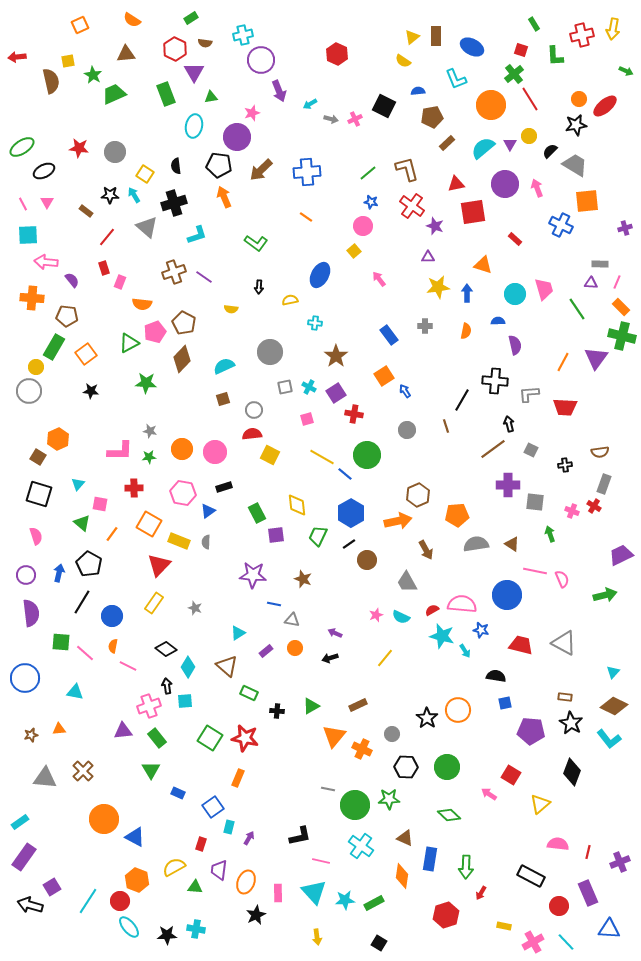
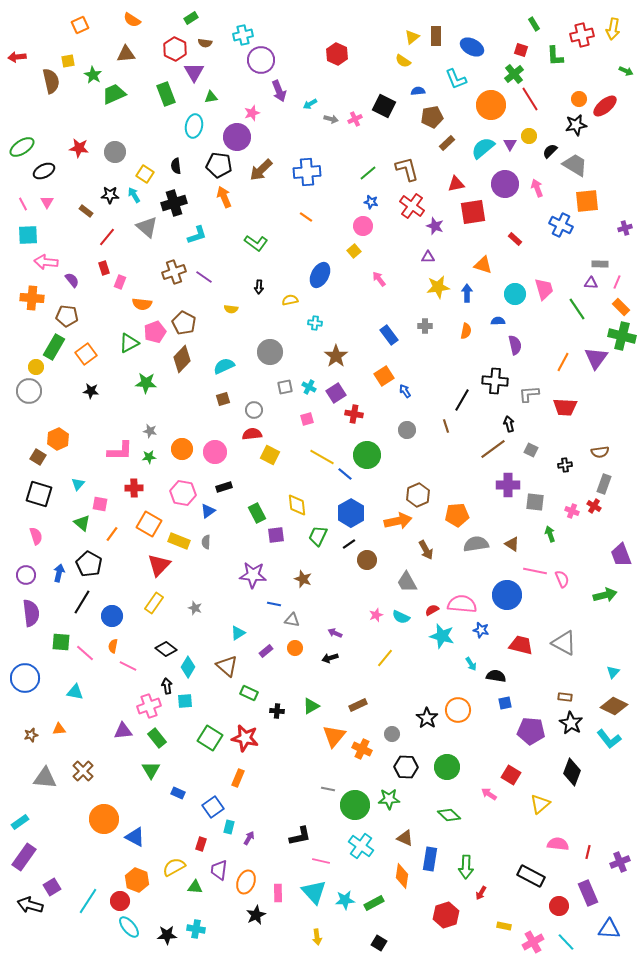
purple trapezoid at (621, 555): rotated 85 degrees counterclockwise
cyan arrow at (465, 651): moved 6 px right, 13 px down
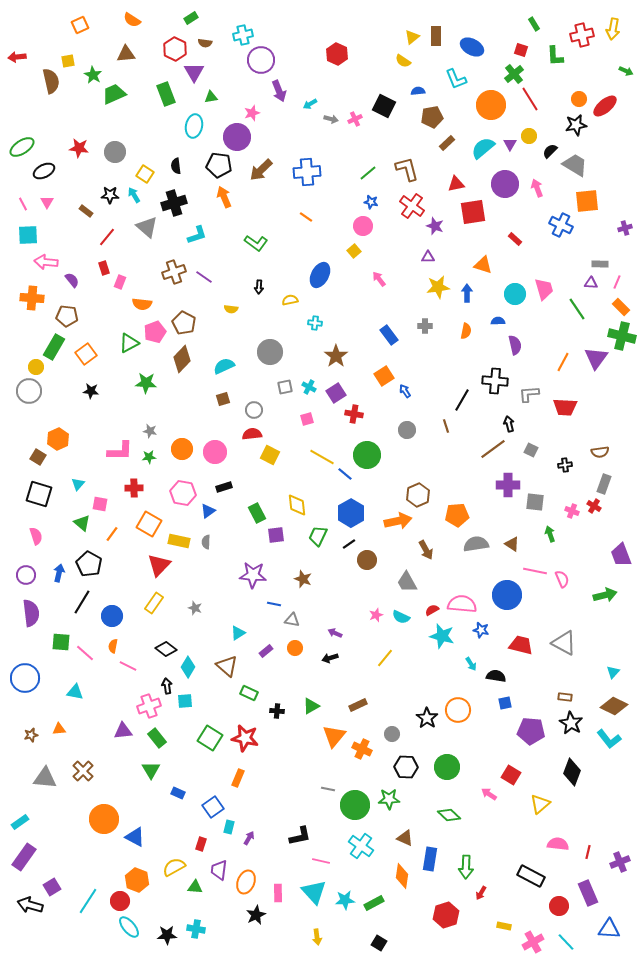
yellow rectangle at (179, 541): rotated 10 degrees counterclockwise
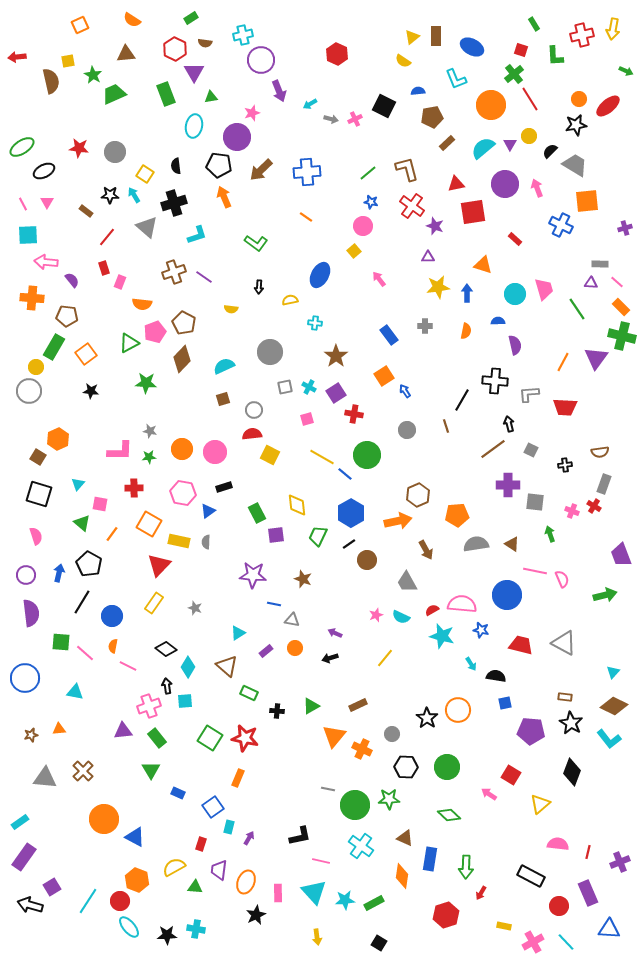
red ellipse at (605, 106): moved 3 px right
pink line at (617, 282): rotated 72 degrees counterclockwise
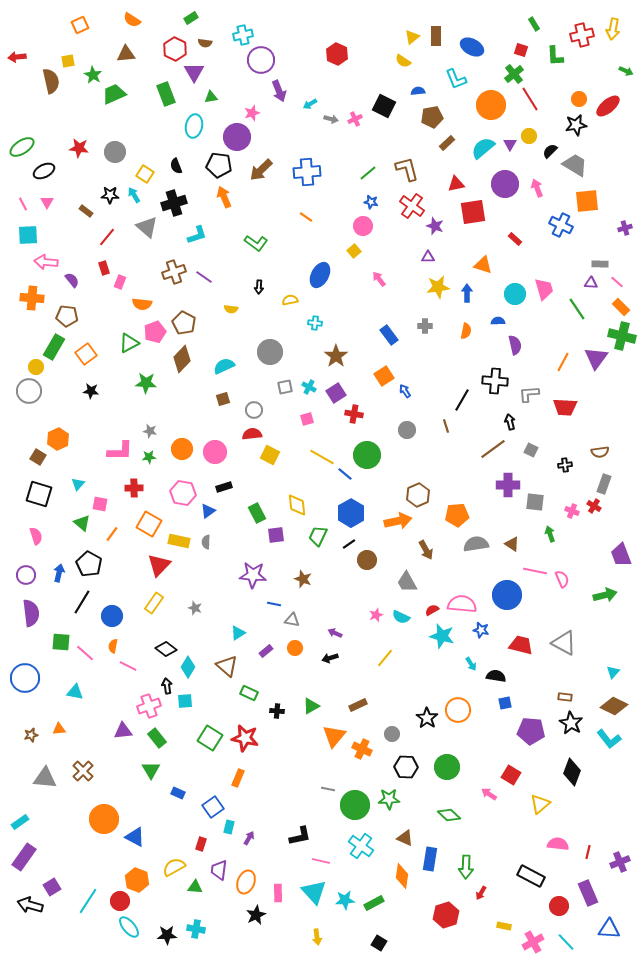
black semicircle at (176, 166): rotated 14 degrees counterclockwise
black arrow at (509, 424): moved 1 px right, 2 px up
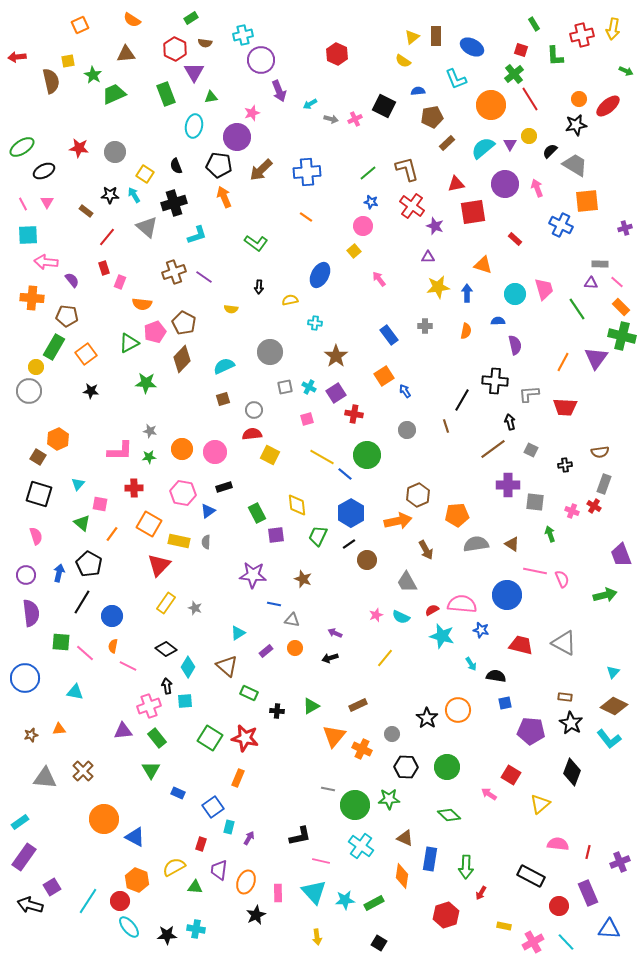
yellow rectangle at (154, 603): moved 12 px right
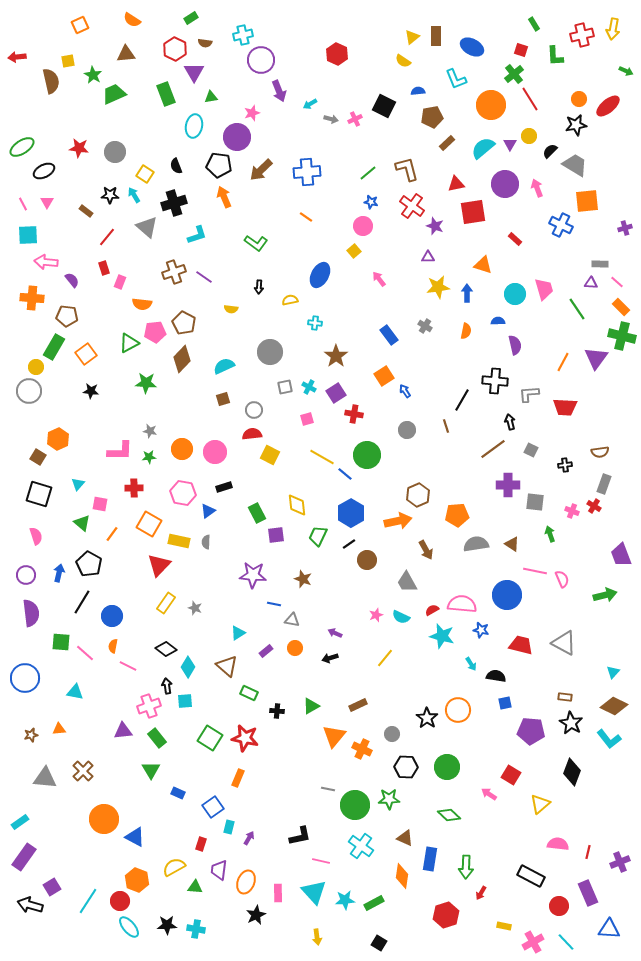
gray cross at (425, 326): rotated 32 degrees clockwise
pink pentagon at (155, 332): rotated 15 degrees clockwise
black star at (167, 935): moved 10 px up
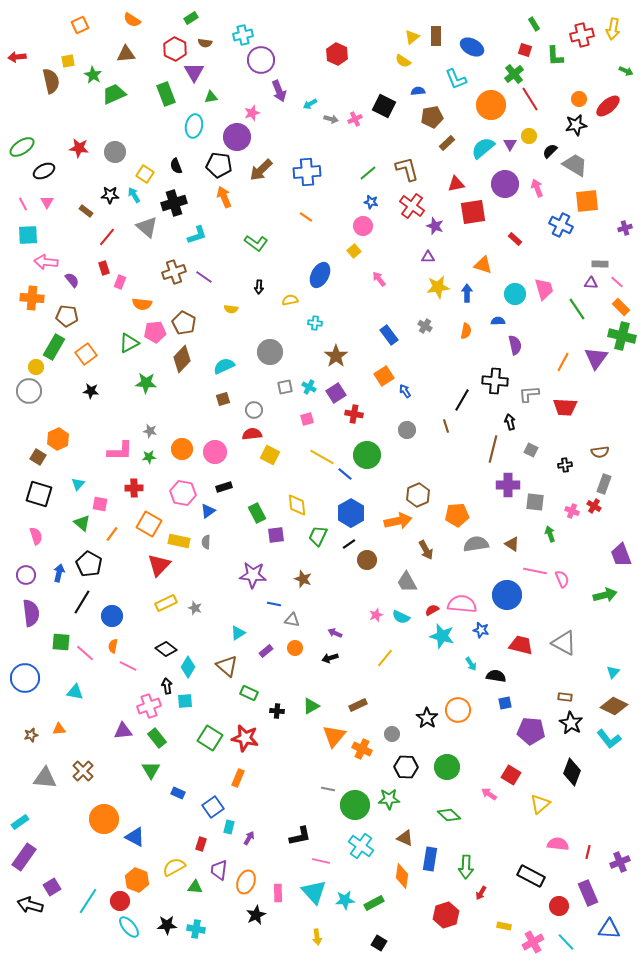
red square at (521, 50): moved 4 px right
brown line at (493, 449): rotated 40 degrees counterclockwise
yellow rectangle at (166, 603): rotated 30 degrees clockwise
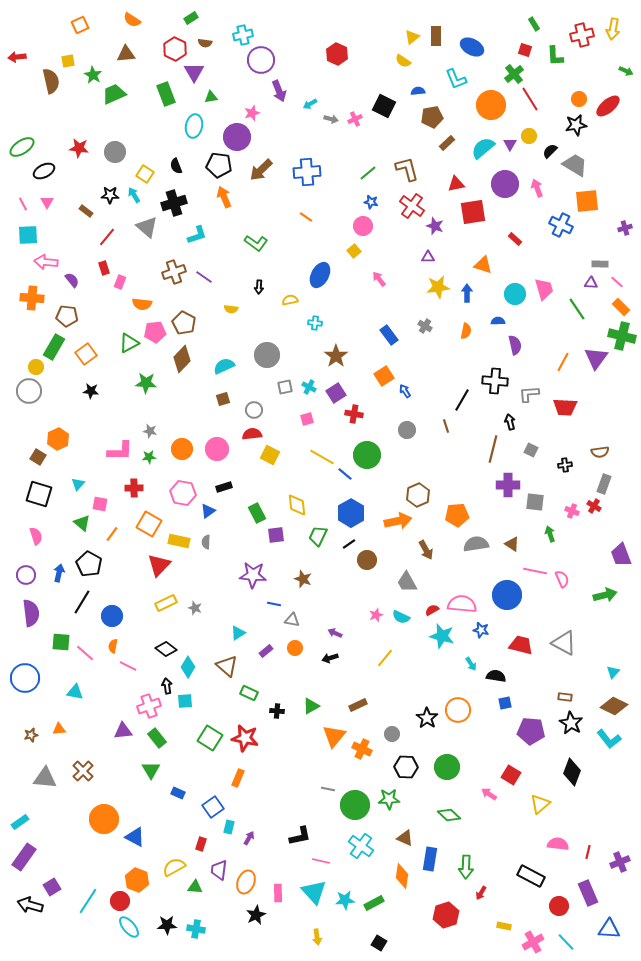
gray circle at (270, 352): moved 3 px left, 3 px down
pink circle at (215, 452): moved 2 px right, 3 px up
